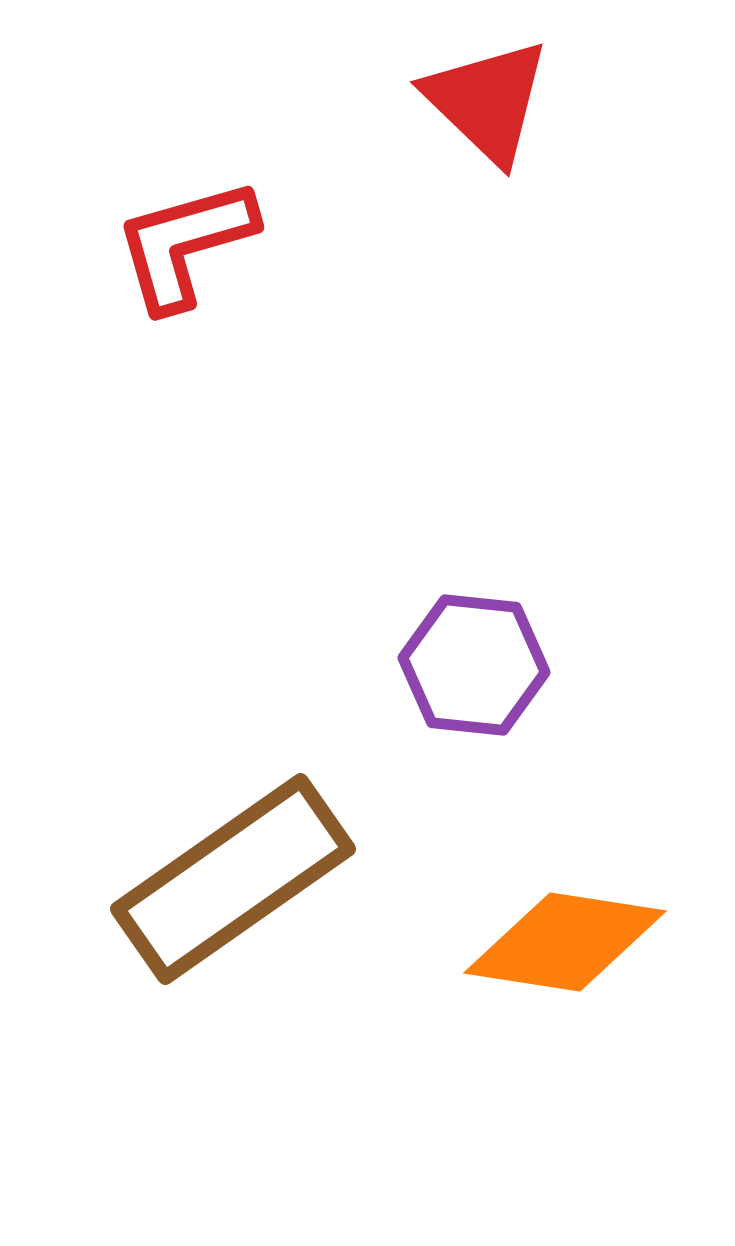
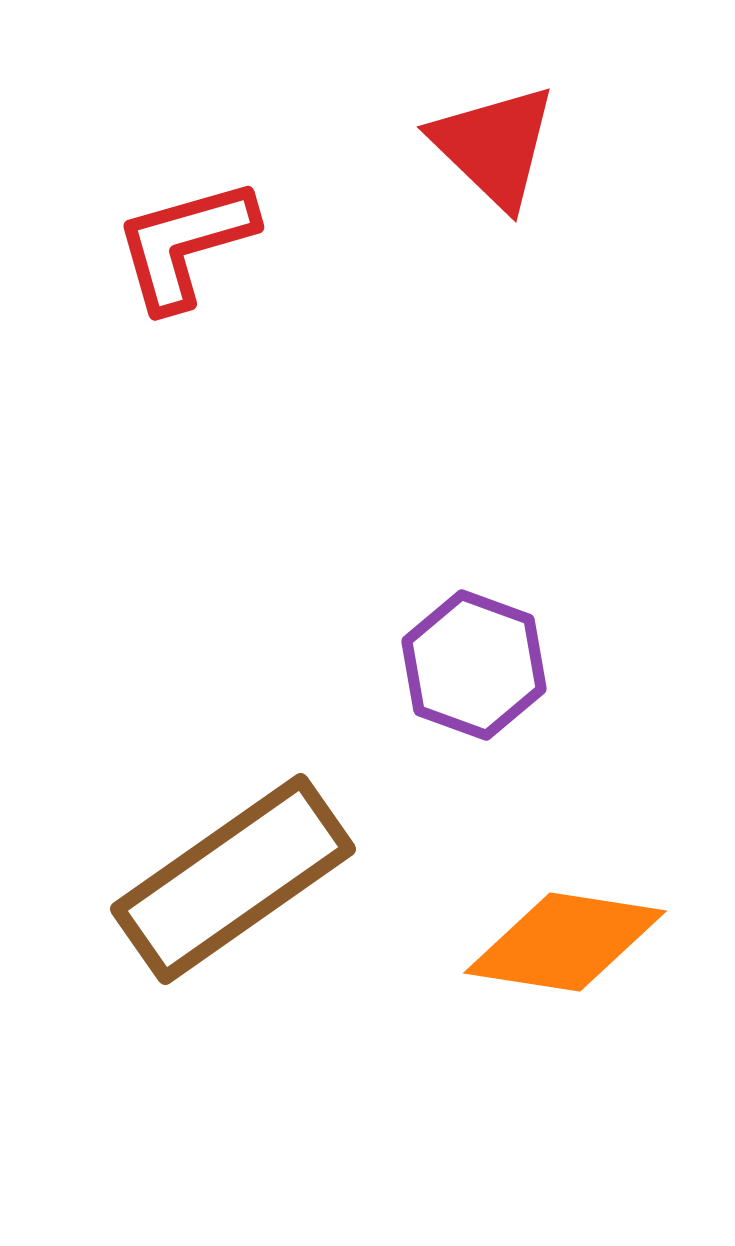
red triangle: moved 7 px right, 45 px down
purple hexagon: rotated 14 degrees clockwise
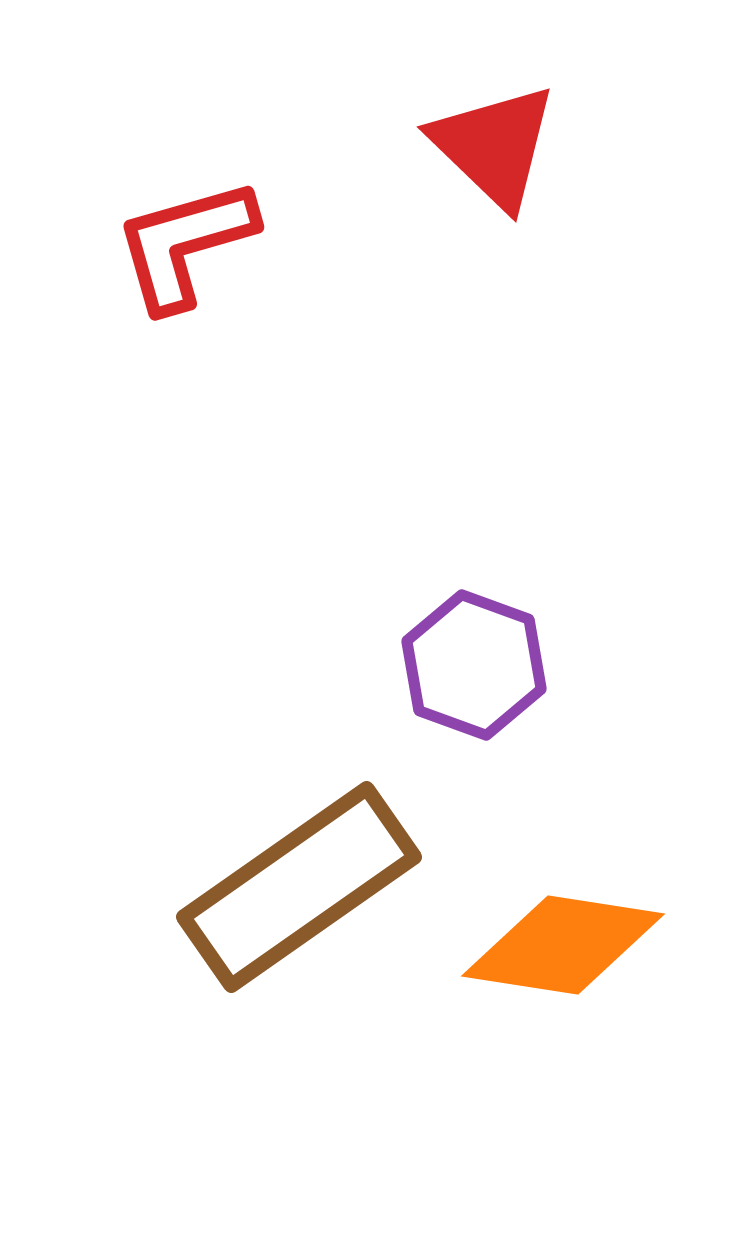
brown rectangle: moved 66 px right, 8 px down
orange diamond: moved 2 px left, 3 px down
